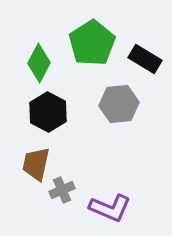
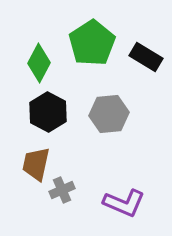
black rectangle: moved 1 px right, 2 px up
gray hexagon: moved 10 px left, 10 px down
purple L-shape: moved 14 px right, 5 px up
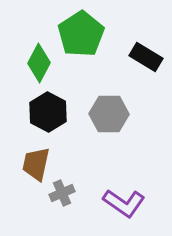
green pentagon: moved 11 px left, 9 px up
gray hexagon: rotated 6 degrees clockwise
gray cross: moved 3 px down
purple L-shape: rotated 12 degrees clockwise
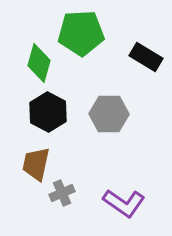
green pentagon: moved 1 px up; rotated 30 degrees clockwise
green diamond: rotated 12 degrees counterclockwise
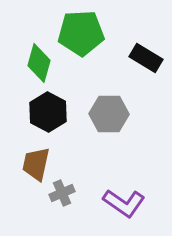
black rectangle: moved 1 px down
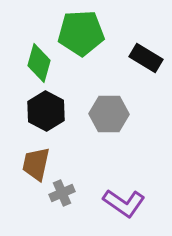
black hexagon: moved 2 px left, 1 px up
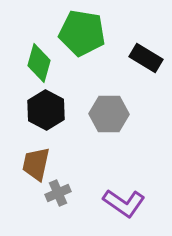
green pentagon: moved 1 px right; rotated 12 degrees clockwise
black hexagon: moved 1 px up
gray cross: moved 4 px left
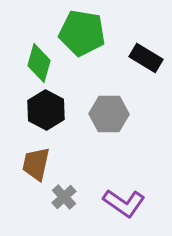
gray cross: moved 6 px right, 4 px down; rotated 20 degrees counterclockwise
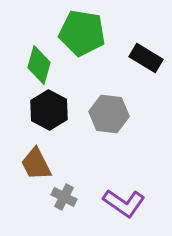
green diamond: moved 2 px down
black hexagon: moved 3 px right
gray hexagon: rotated 6 degrees clockwise
brown trapezoid: rotated 39 degrees counterclockwise
gray cross: rotated 20 degrees counterclockwise
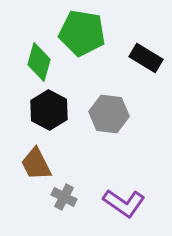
green diamond: moved 3 px up
